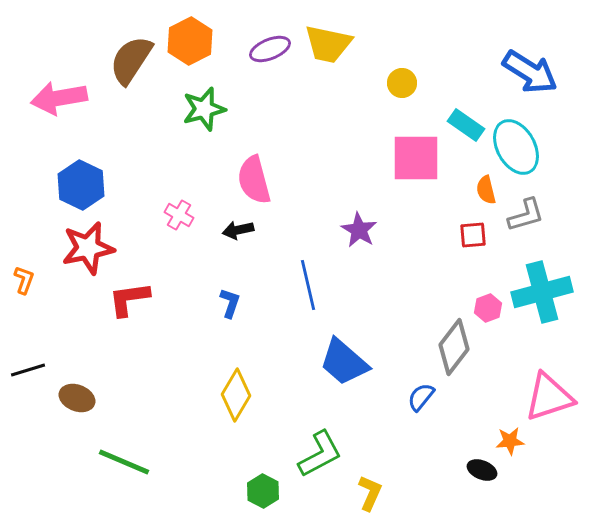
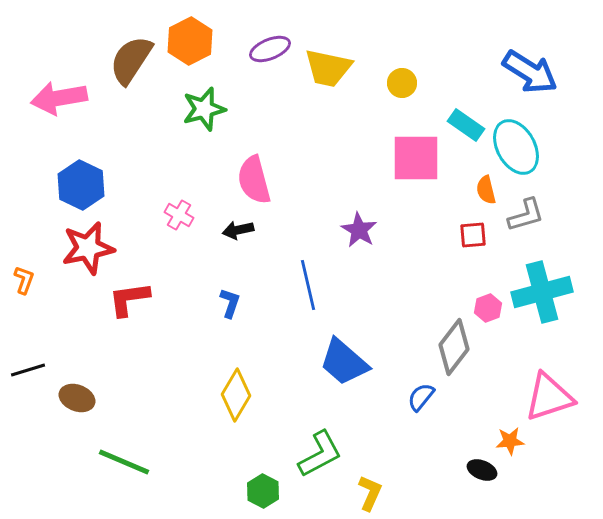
yellow trapezoid: moved 24 px down
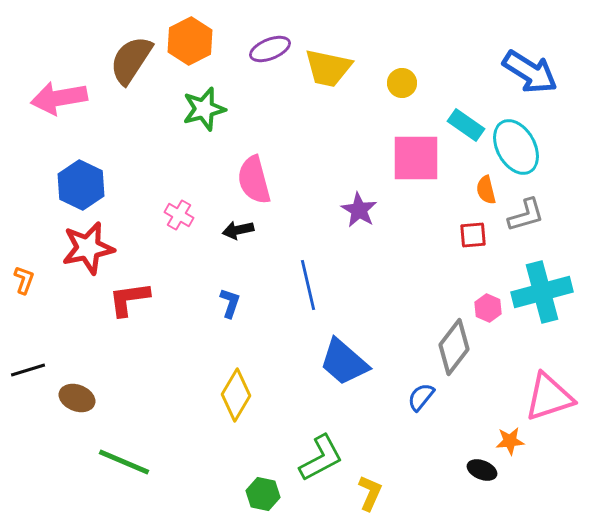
purple star: moved 20 px up
pink hexagon: rotated 16 degrees counterclockwise
green L-shape: moved 1 px right, 4 px down
green hexagon: moved 3 px down; rotated 16 degrees counterclockwise
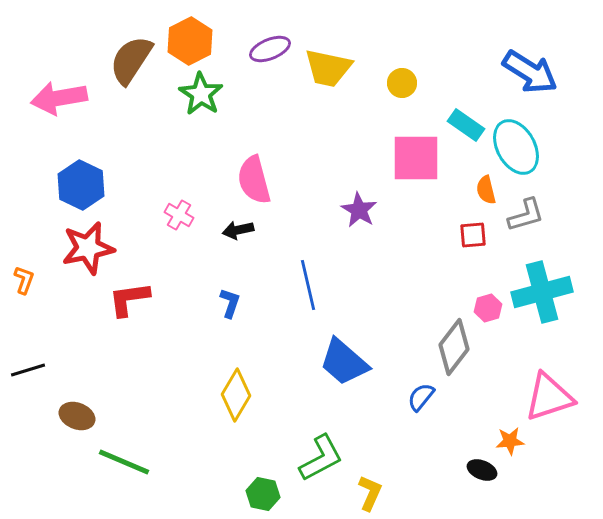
green star: moved 3 px left, 15 px up; rotated 24 degrees counterclockwise
pink hexagon: rotated 20 degrees clockwise
brown ellipse: moved 18 px down
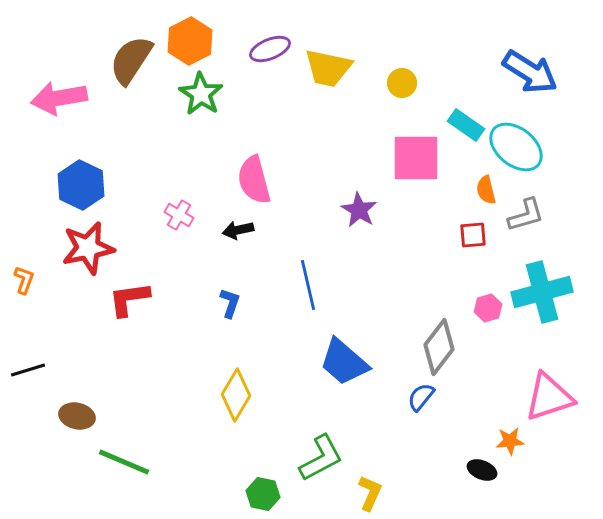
cyan ellipse: rotated 22 degrees counterclockwise
gray diamond: moved 15 px left
brown ellipse: rotated 8 degrees counterclockwise
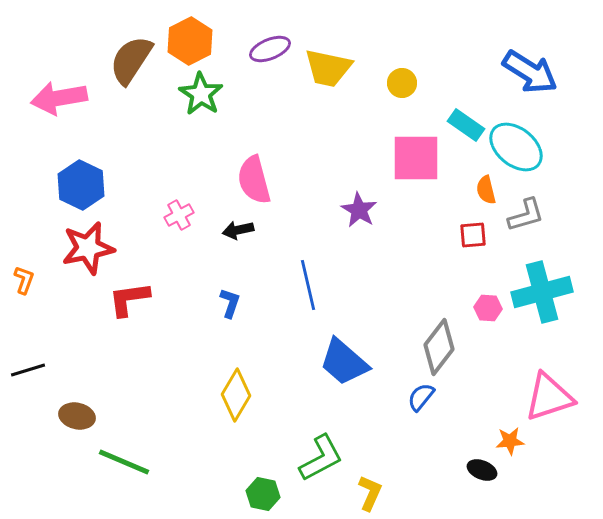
pink cross: rotated 32 degrees clockwise
pink hexagon: rotated 20 degrees clockwise
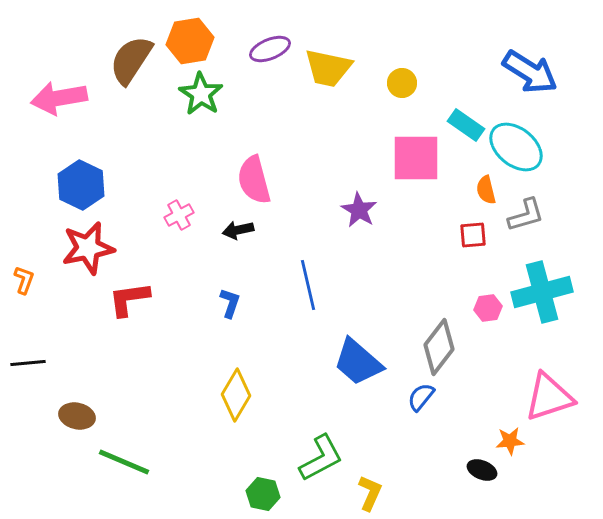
orange hexagon: rotated 18 degrees clockwise
pink hexagon: rotated 12 degrees counterclockwise
blue trapezoid: moved 14 px right
black line: moved 7 px up; rotated 12 degrees clockwise
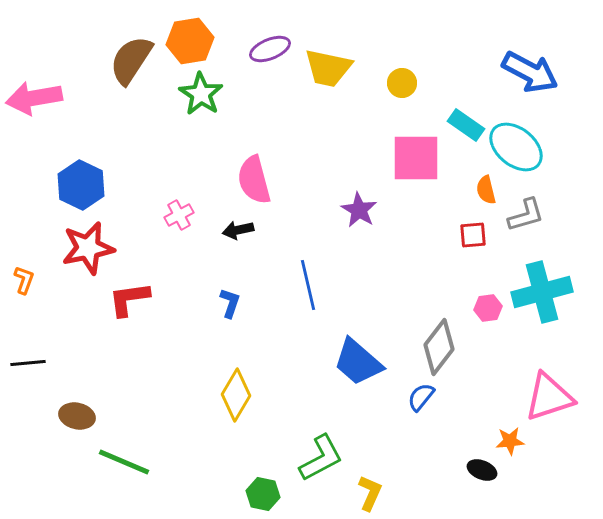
blue arrow: rotated 4 degrees counterclockwise
pink arrow: moved 25 px left
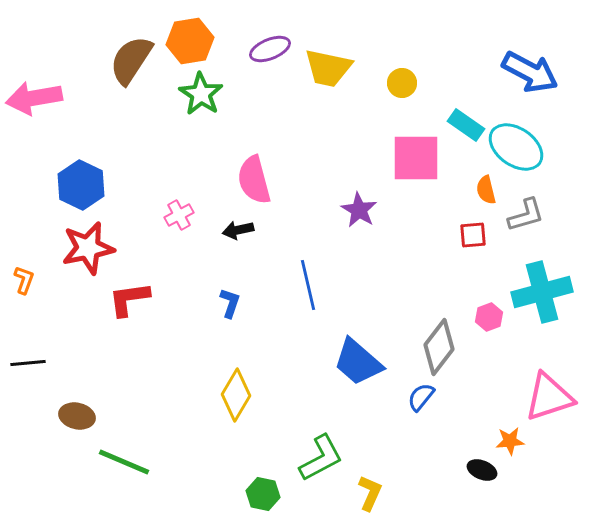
cyan ellipse: rotated 4 degrees counterclockwise
pink hexagon: moved 1 px right, 9 px down; rotated 12 degrees counterclockwise
